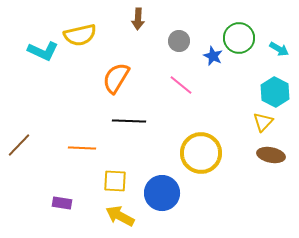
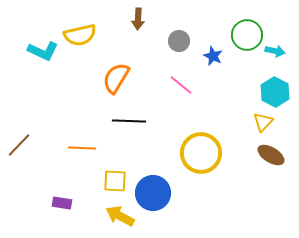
green circle: moved 8 px right, 3 px up
cyan arrow: moved 4 px left, 2 px down; rotated 18 degrees counterclockwise
brown ellipse: rotated 20 degrees clockwise
blue circle: moved 9 px left
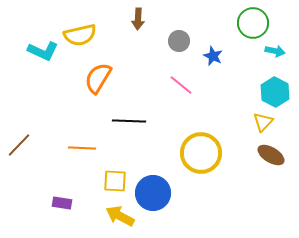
green circle: moved 6 px right, 12 px up
orange semicircle: moved 18 px left
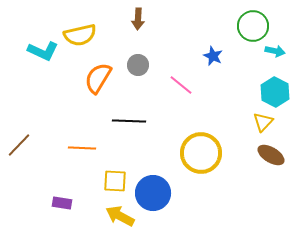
green circle: moved 3 px down
gray circle: moved 41 px left, 24 px down
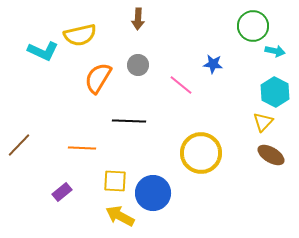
blue star: moved 8 px down; rotated 18 degrees counterclockwise
purple rectangle: moved 11 px up; rotated 48 degrees counterclockwise
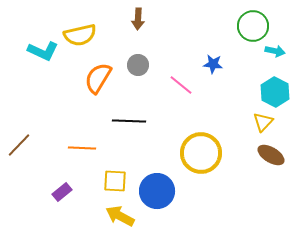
blue circle: moved 4 px right, 2 px up
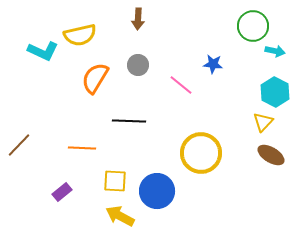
orange semicircle: moved 3 px left
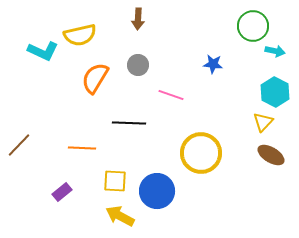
pink line: moved 10 px left, 10 px down; rotated 20 degrees counterclockwise
black line: moved 2 px down
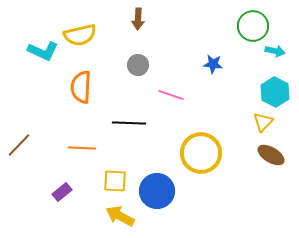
orange semicircle: moved 14 px left, 9 px down; rotated 28 degrees counterclockwise
